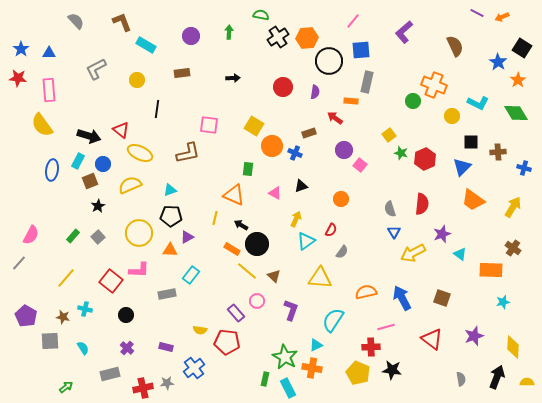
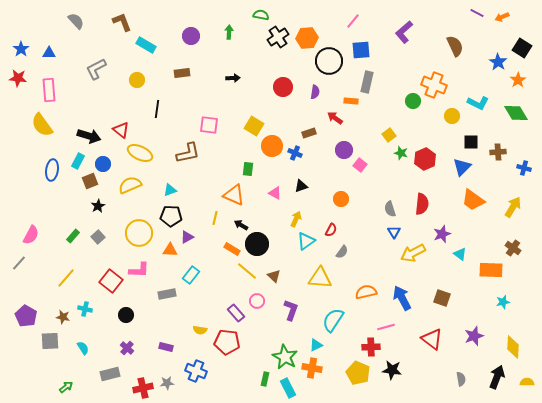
blue cross at (194, 368): moved 2 px right, 3 px down; rotated 30 degrees counterclockwise
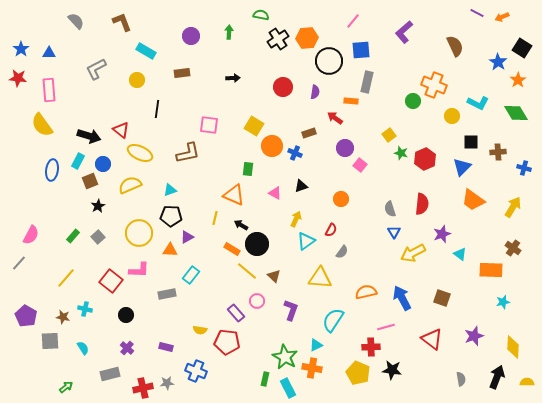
black cross at (278, 37): moved 2 px down
cyan rectangle at (146, 45): moved 6 px down
purple circle at (344, 150): moved 1 px right, 2 px up
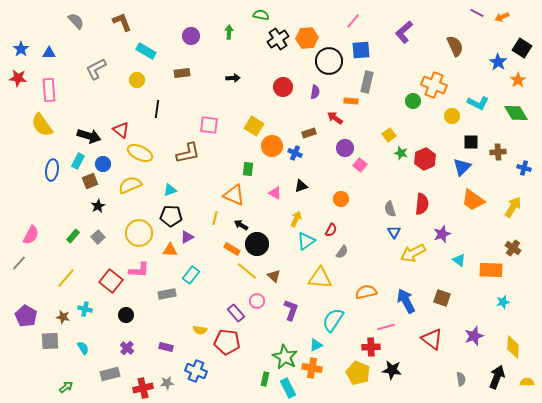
cyan triangle at (460, 254): moved 1 px left, 6 px down
blue arrow at (402, 298): moved 4 px right, 3 px down
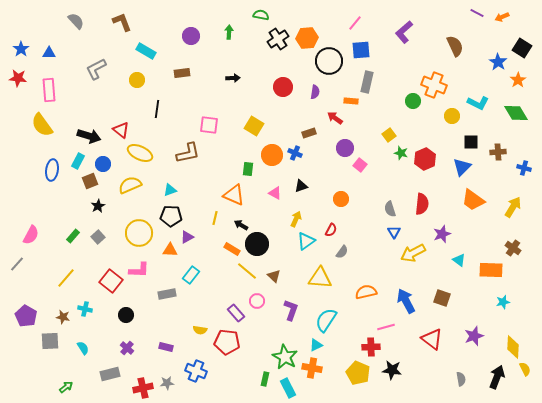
pink line at (353, 21): moved 2 px right, 2 px down
orange circle at (272, 146): moved 9 px down
gray line at (19, 263): moved 2 px left, 1 px down
cyan semicircle at (333, 320): moved 7 px left
yellow semicircle at (527, 382): moved 2 px left, 13 px up; rotated 64 degrees clockwise
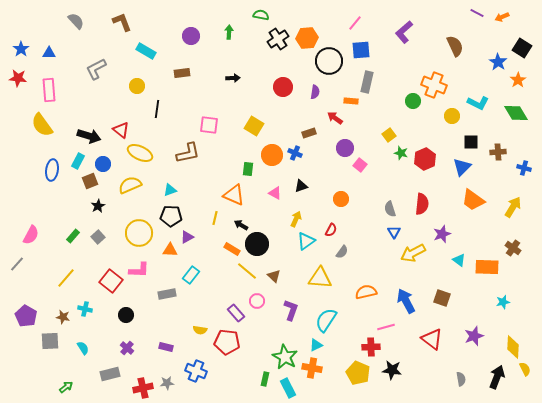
yellow circle at (137, 80): moved 6 px down
orange rectangle at (491, 270): moved 4 px left, 3 px up
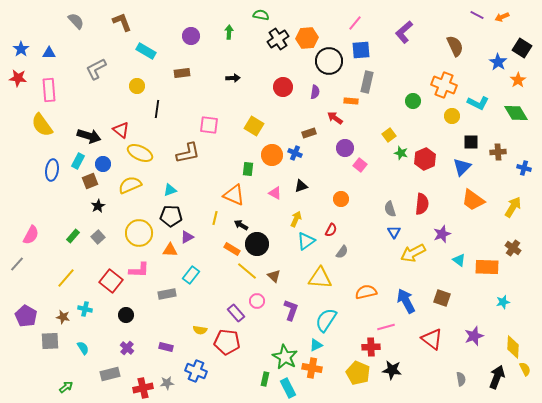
purple line at (477, 13): moved 2 px down
orange cross at (434, 85): moved 10 px right
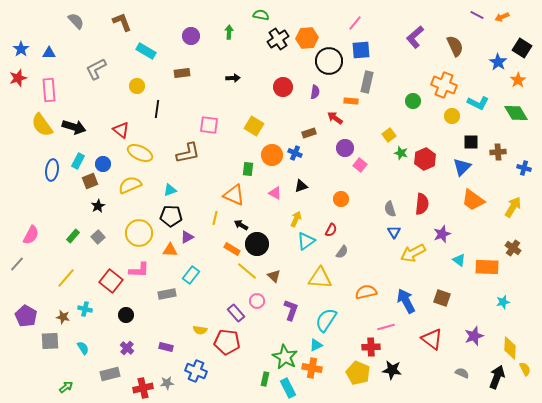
purple L-shape at (404, 32): moved 11 px right, 5 px down
red star at (18, 78): rotated 24 degrees counterclockwise
black arrow at (89, 136): moved 15 px left, 9 px up
yellow diamond at (513, 347): moved 3 px left, 1 px down
gray semicircle at (461, 379): moved 1 px right, 6 px up; rotated 56 degrees counterclockwise
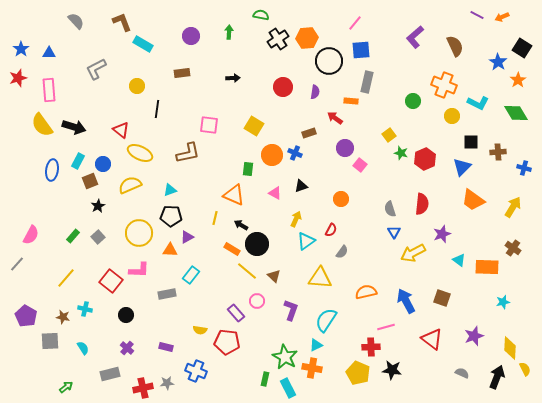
cyan rectangle at (146, 51): moved 3 px left, 7 px up
